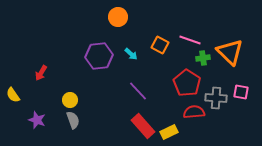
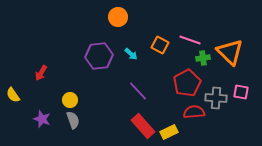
red pentagon: rotated 12 degrees clockwise
purple star: moved 5 px right, 1 px up
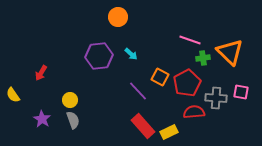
orange square: moved 32 px down
purple star: rotated 12 degrees clockwise
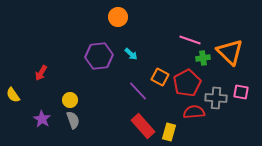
yellow rectangle: rotated 48 degrees counterclockwise
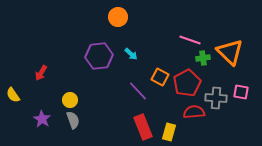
red rectangle: moved 1 px down; rotated 20 degrees clockwise
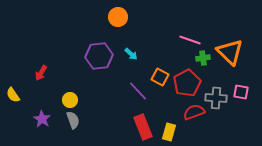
red semicircle: rotated 15 degrees counterclockwise
